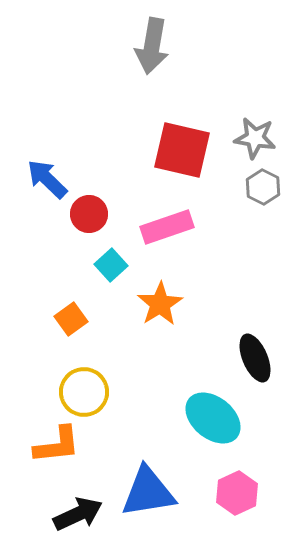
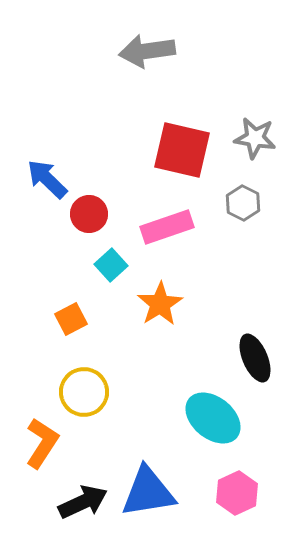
gray arrow: moved 5 px left, 5 px down; rotated 72 degrees clockwise
gray hexagon: moved 20 px left, 16 px down
orange square: rotated 8 degrees clockwise
orange L-shape: moved 15 px left, 2 px up; rotated 51 degrees counterclockwise
black arrow: moved 5 px right, 12 px up
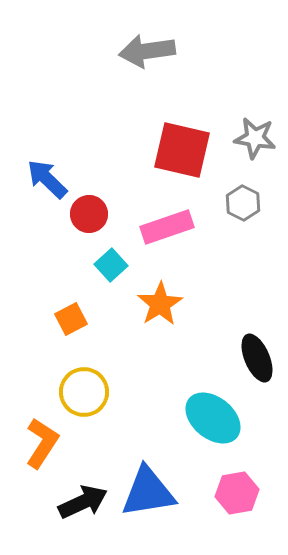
black ellipse: moved 2 px right
pink hexagon: rotated 15 degrees clockwise
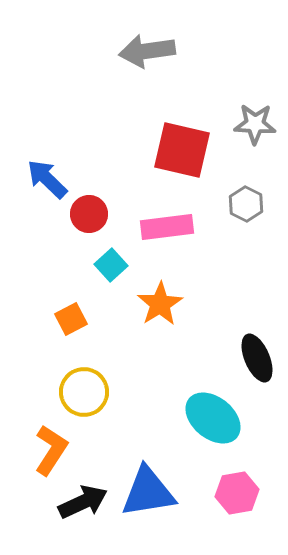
gray star: moved 14 px up; rotated 6 degrees counterclockwise
gray hexagon: moved 3 px right, 1 px down
pink rectangle: rotated 12 degrees clockwise
orange L-shape: moved 9 px right, 7 px down
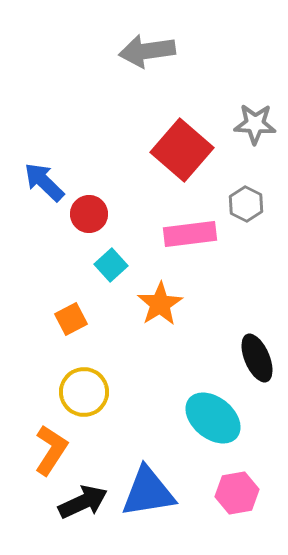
red square: rotated 28 degrees clockwise
blue arrow: moved 3 px left, 3 px down
pink rectangle: moved 23 px right, 7 px down
